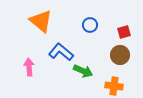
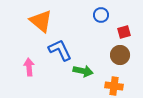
blue circle: moved 11 px right, 10 px up
blue L-shape: moved 1 px left, 2 px up; rotated 25 degrees clockwise
green arrow: rotated 12 degrees counterclockwise
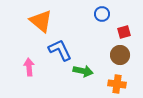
blue circle: moved 1 px right, 1 px up
orange cross: moved 3 px right, 2 px up
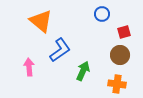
blue L-shape: rotated 80 degrees clockwise
green arrow: rotated 78 degrees counterclockwise
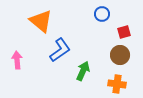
pink arrow: moved 12 px left, 7 px up
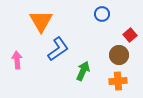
orange triangle: rotated 20 degrees clockwise
red square: moved 6 px right, 3 px down; rotated 24 degrees counterclockwise
blue L-shape: moved 2 px left, 1 px up
brown circle: moved 1 px left
orange cross: moved 1 px right, 3 px up; rotated 12 degrees counterclockwise
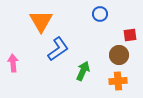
blue circle: moved 2 px left
red square: rotated 32 degrees clockwise
pink arrow: moved 4 px left, 3 px down
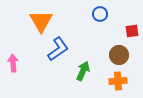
red square: moved 2 px right, 4 px up
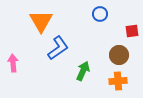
blue L-shape: moved 1 px up
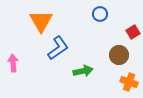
red square: moved 1 px right, 1 px down; rotated 24 degrees counterclockwise
green arrow: rotated 54 degrees clockwise
orange cross: moved 11 px right, 1 px down; rotated 24 degrees clockwise
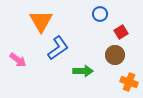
red square: moved 12 px left
brown circle: moved 4 px left
pink arrow: moved 5 px right, 3 px up; rotated 132 degrees clockwise
green arrow: rotated 12 degrees clockwise
